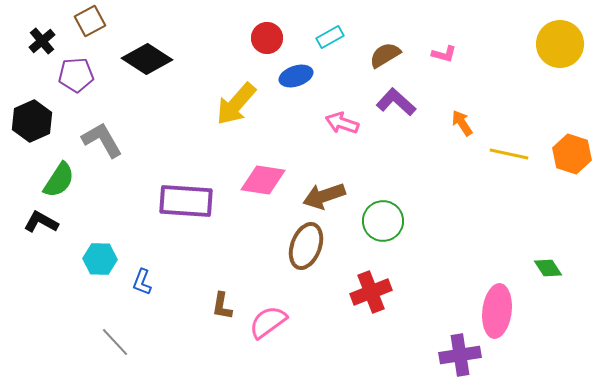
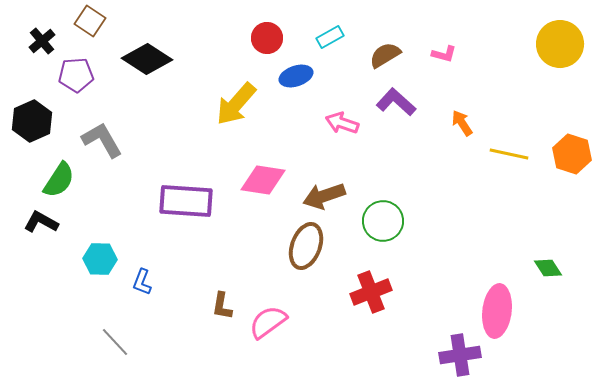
brown square: rotated 28 degrees counterclockwise
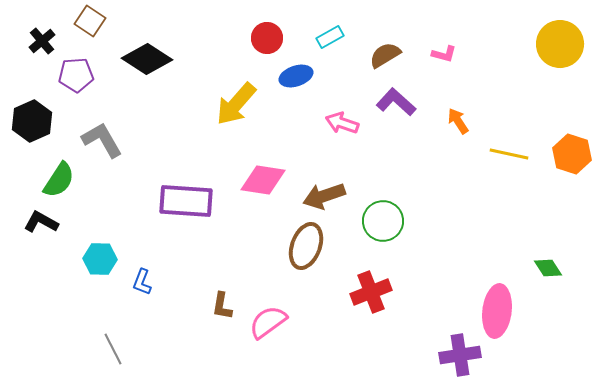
orange arrow: moved 4 px left, 2 px up
gray line: moved 2 px left, 7 px down; rotated 16 degrees clockwise
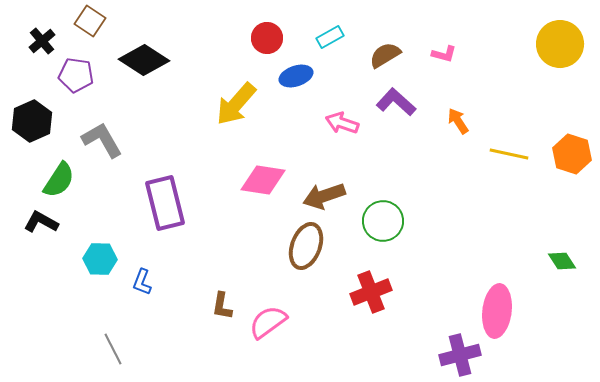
black diamond: moved 3 px left, 1 px down
purple pentagon: rotated 12 degrees clockwise
purple rectangle: moved 21 px left, 2 px down; rotated 72 degrees clockwise
green diamond: moved 14 px right, 7 px up
purple cross: rotated 6 degrees counterclockwise
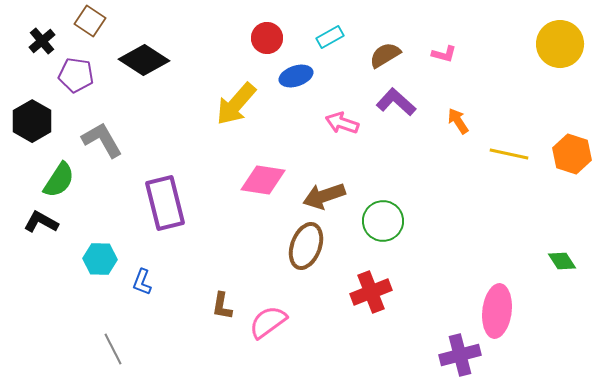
black hexagon: rotated 6 degrees counterclockwise
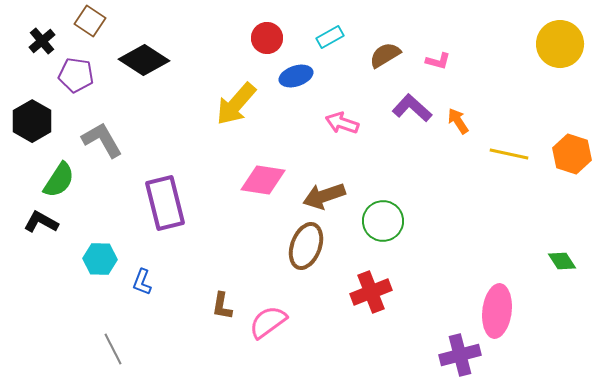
pink L-shape: moved 6 px left, 7 px down
purple L-shape: moved 16 px right, 6 px down
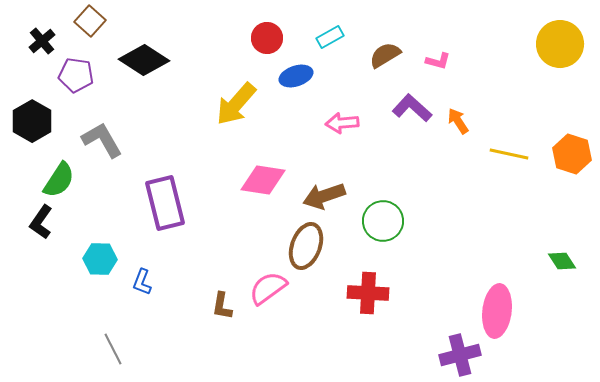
brown square: rotated 8 degrees clockwise
pink arrow: rotated 24 degrees counterclockwise
black L-shape: rotated 84 degrees counterclockwise
red cross: moved 3 px left, 1 px down; rotated 24 degrees clockwise
pink semicircle: moved 34 px up
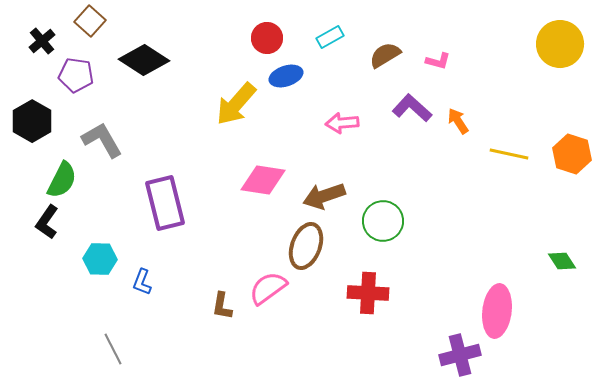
blue ellipse: moved 10 px left
green semicircle: moved 3 px right; rotated 6 degrees counterclockwise
black L-shape: moved 6 px right
